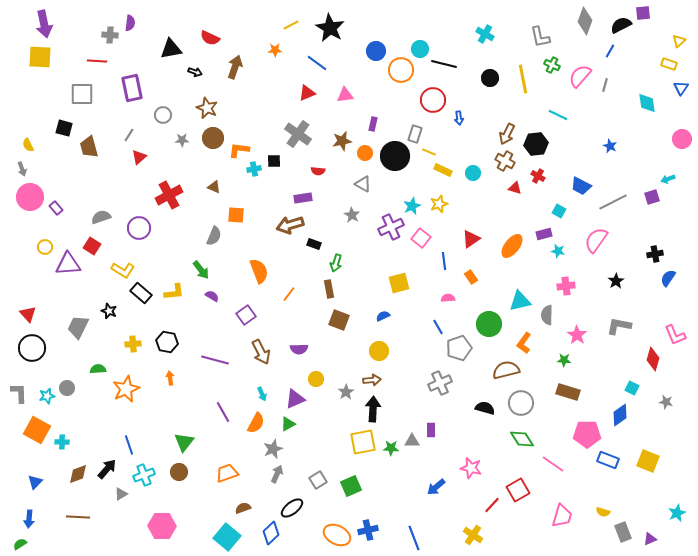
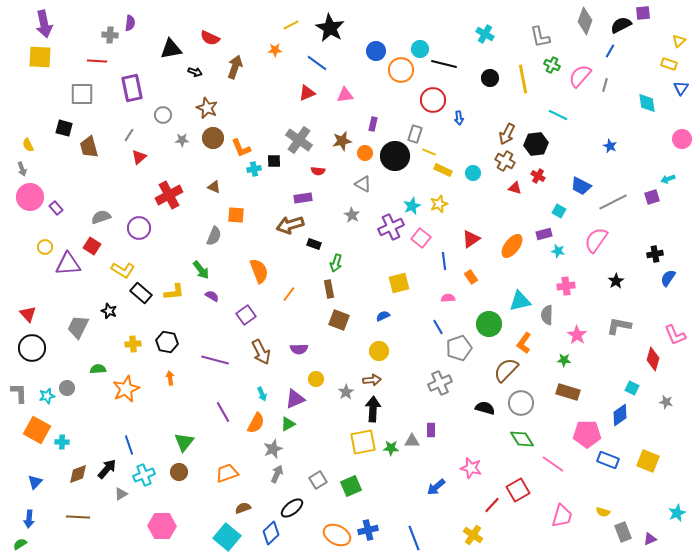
gray cross at (298, 134): moved 1 px right, 6 px down
orange L-shape at (239, 150): moved 2 px right, 2 px up; rotated 120 degrees counterclockwise
brown semicircle at (506, 370): rotated 32 degrees counterclockwise
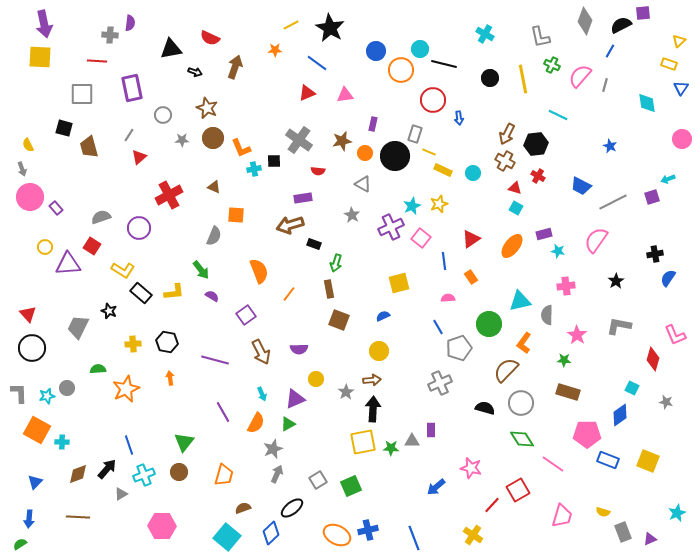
cyan square at (559, 211): moved 43 px left, 3 px up
orange trapezoid at (227, 473): moved 3 px left, 2 px down; rotated 125 degrees clockwise
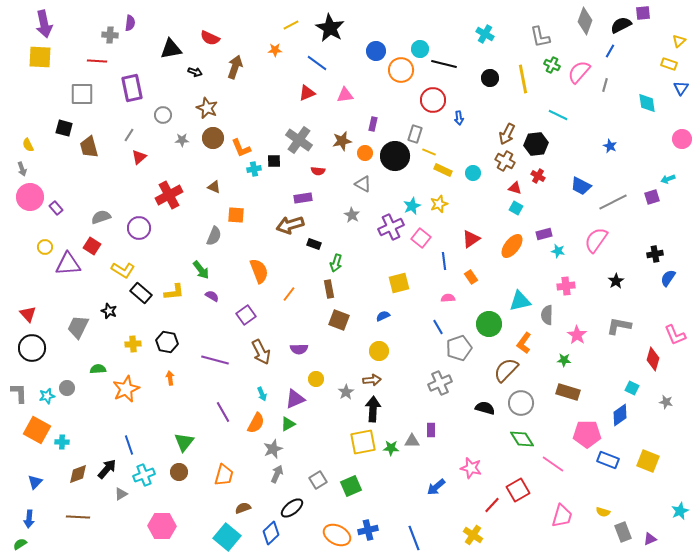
pink semicircle at (580, 76): moved 1 px left, 4 px up
cyan star at (677, 513): moved 3 px right, 2 px up
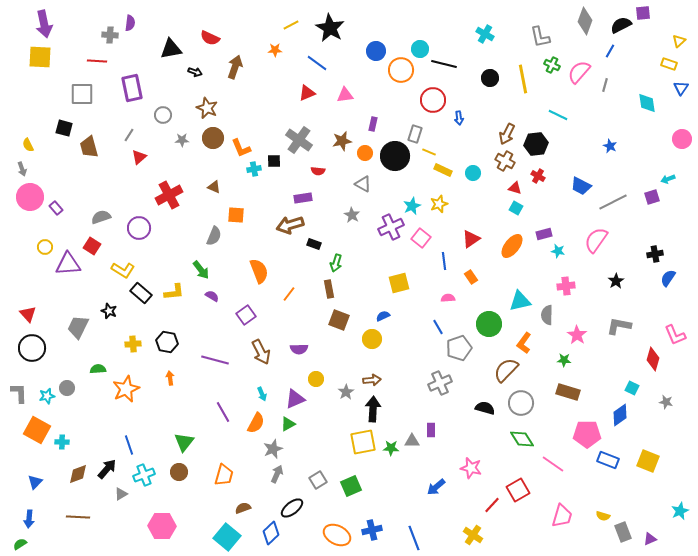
yellow circle at (379, 351): moved 7 px left, 12 px up
yellow semicircle at (603, 512): moved 4 px down
blue cross at (368, 530): moved 4 px right
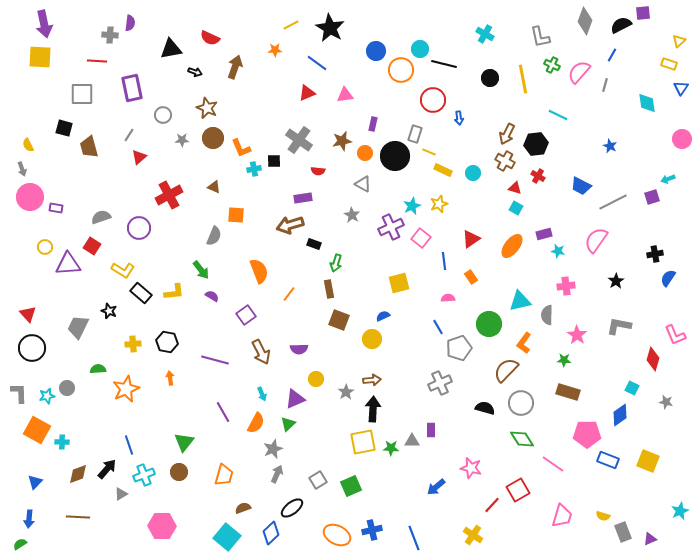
blue line at (610, 51): moved 2 px right, 4 px down
purple rectangle at (56, 208): rotated 40 degrees counterclockwise
green triangle at (288, 424): rotated 14 degrees counterclockwise
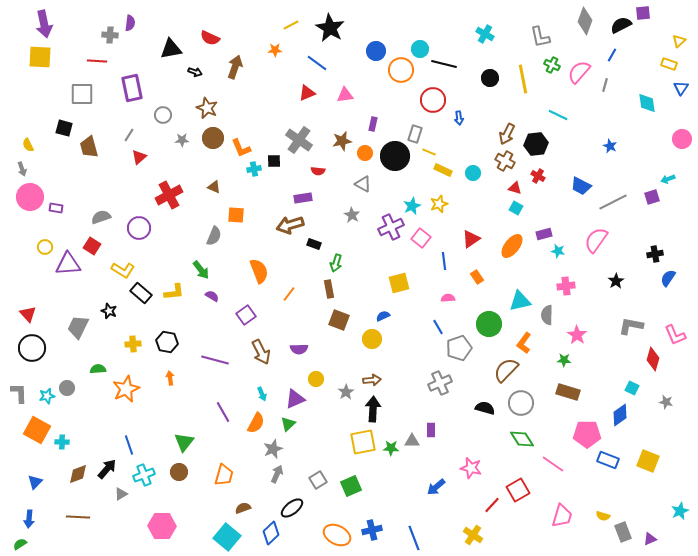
orange rectangle at (471, 277): moved 6 px right
gray L-shape at (619, 326): moved 12 px right
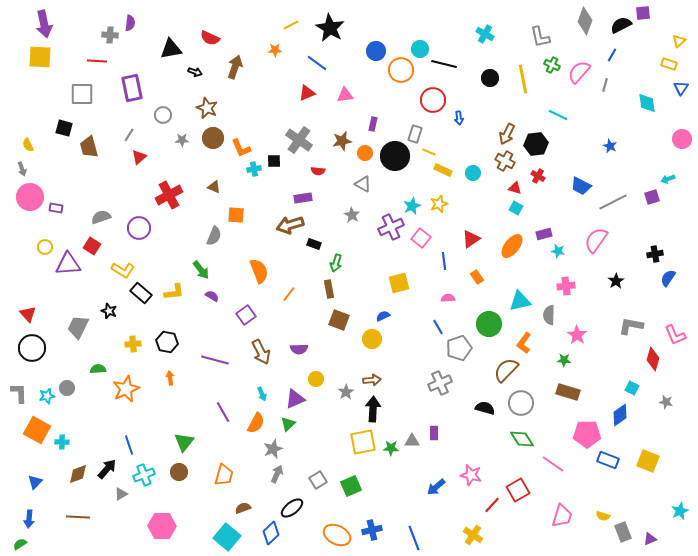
gray semicircle at (547, 315): moved 2 px right
purple rectangle at (431, 430): moved 3 px right, 3 px down
pink star at (471, 468): moved 7 px down
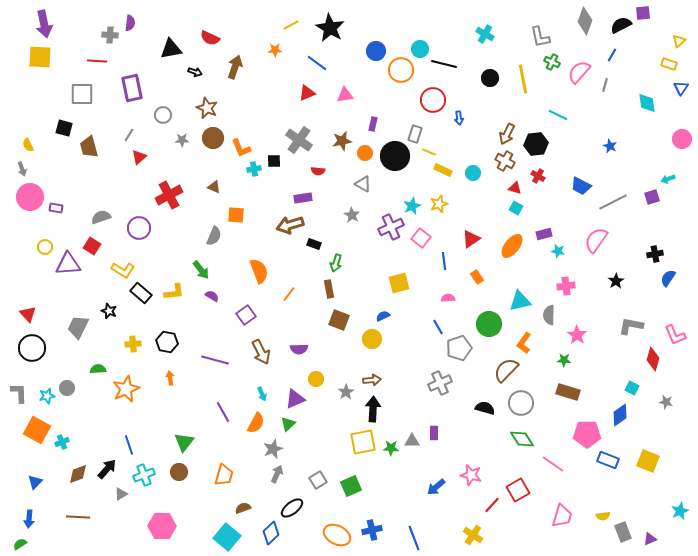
green cross at (552, 65): moved 3 px up
cyan cross at (62, 442): rotated 24 degrees counterclockwise
yellow semicircle at (603, 516): rotated 24 degrees counterclockwise
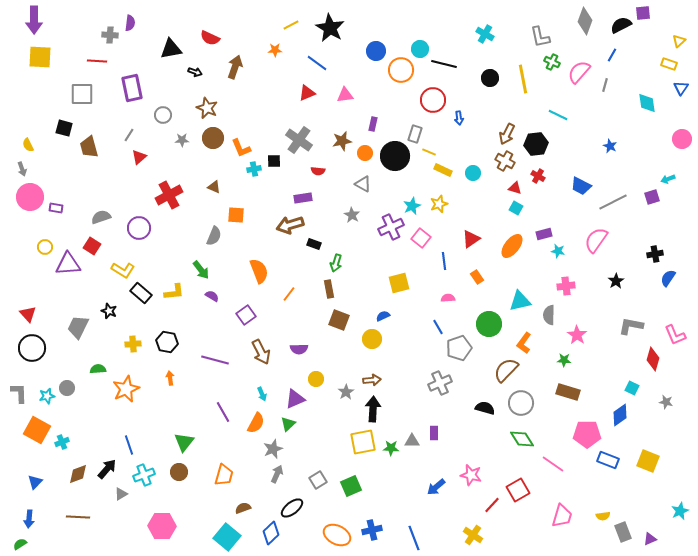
purple arrow at (44, 24): moved 10 px left, 4 px up; rotated 12 degrees clockwise
